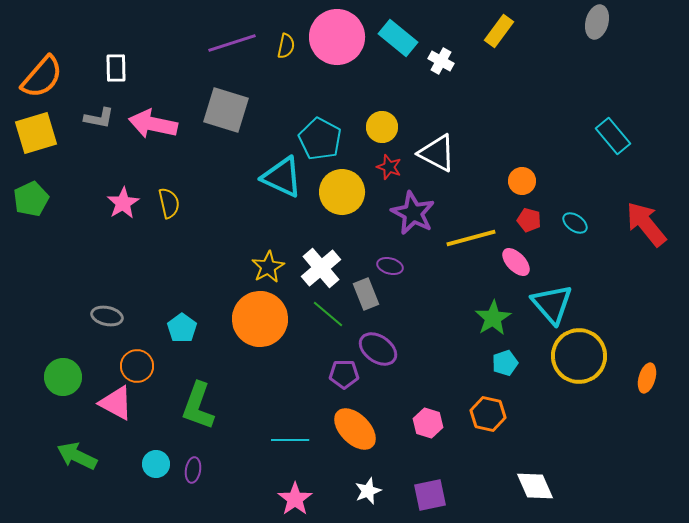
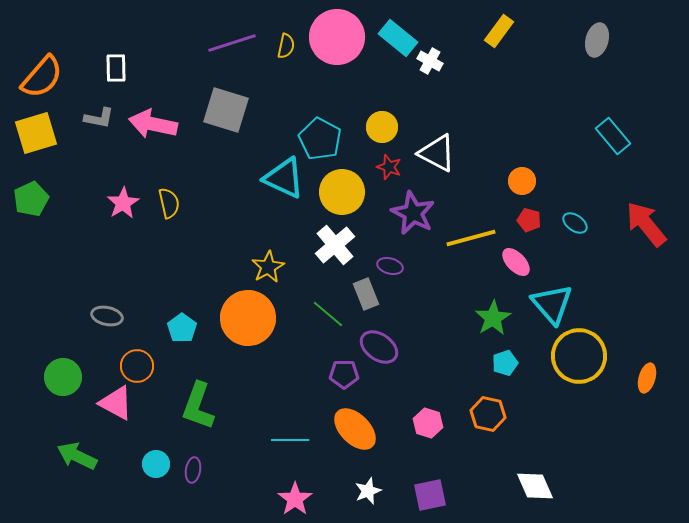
gray ellipse at (597, 22): moved 18 px down
white cross at (441, 61): moved 11 px left
cyan triangle at (282, 177): moved 2 px right, 1 px down
white cross at (321, 268): moved 14 px right, 23 px up
orange circle at (260, 319): moved 12 px left, 1 px up
purple ellipse at (378, 349): moved 1 px right, 2 px up
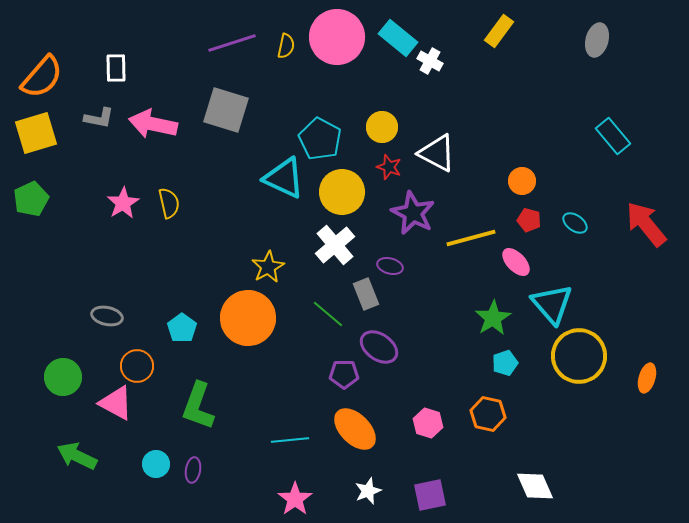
cyan line at (290, 440): rotated 6 degrees counterclockwise
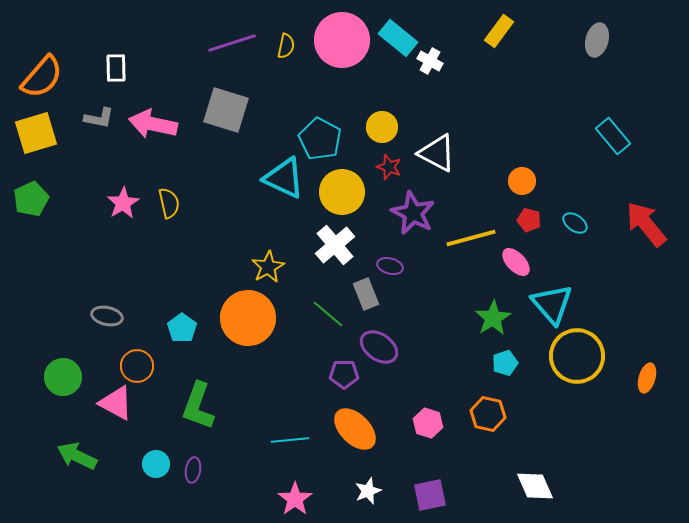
pink circle at (337, 37): moved 5 px right, 3 px down
yellow circle at (579, 356): moved 2 px left
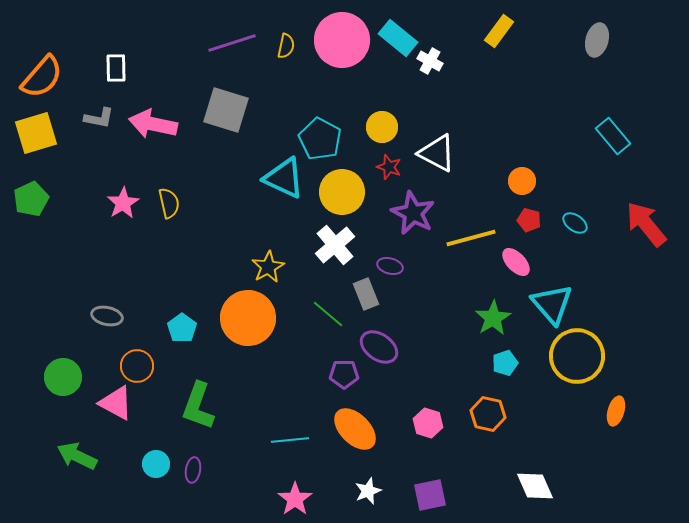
orange ellipse at (647, 378): moved 31 px left, 33 px down
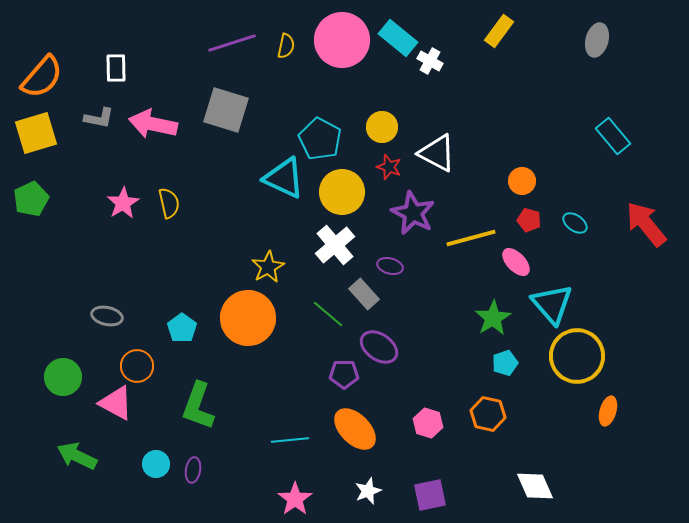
gray rectangle at (366, 294): moved 2 px left; rotated 20 degrees counterclockwise
orange ellipse at (616, 411): moved 8 px left
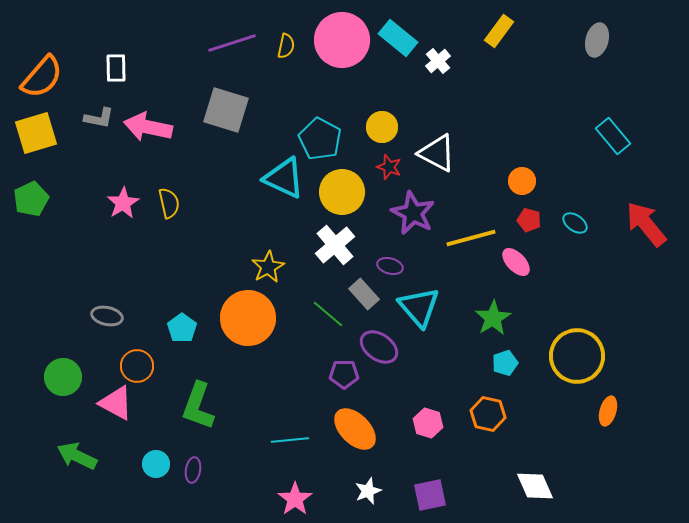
white cross at (430, 61): moved 8 px right; rotated 20 degrees clockwise
pink arrow at (153, 124): moved 5 px left, 3 px down
cyan triangle at (552, 304): moved 133 px left, 3 px down
